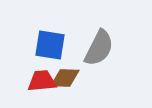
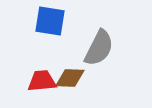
blue square: moved 24 px up
brown diamond: moved 5 px right
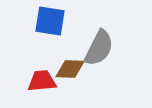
brown diamond: moved 9 px up
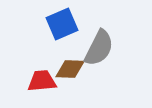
blue square: moved 12 px right, 3 px down; rotated 32 degrees counterclockwise
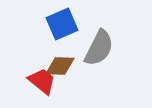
brown diamond: moved 10 px left, 3 px up
red trapezoid: rotated 44 degrees clockwise
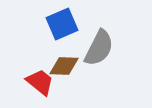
brown diamond: moved 4 px right
red trapezoid: moved 2 px left, 1 px down
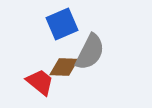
gray semicircle: moved 9 px left, 4 px down
brown diamond: moved 1 px down
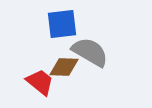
blue square: rotated 16 degrees clockwise
gray semicircle: rotated 87 degrees counterclockwise
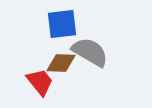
brown diamond: moved 3 px left, 4 px up
red trapezoid: rotated 12 degrees clockwise
